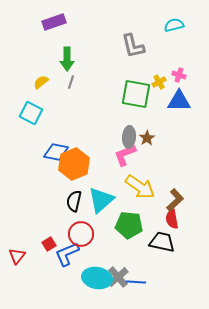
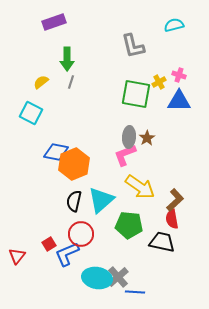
blue line: moved 1 px left, 10 px down
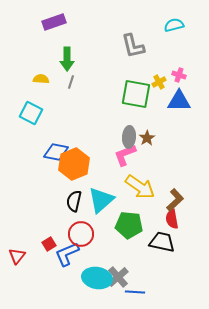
yellow semicircle: moved 3 px up; rotated 42 degrees clockwise
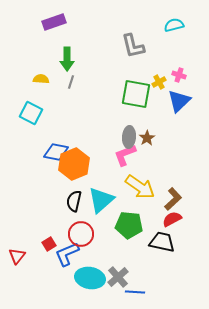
blue triangle: rotated 45 degrees counterclockwise
brown L-shape: moved 2 px left, 1 px up
red semicircle: rotated 72 degrees clockwise
cyan ellipse: moved 7 px left
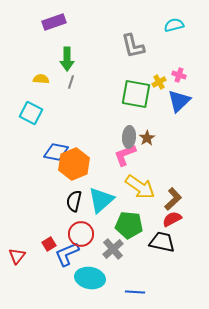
gray cross: moved 5 px left, 28 px up
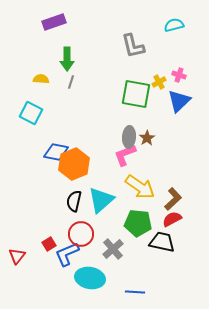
green pentagon: moved 9 px right, 2 px up
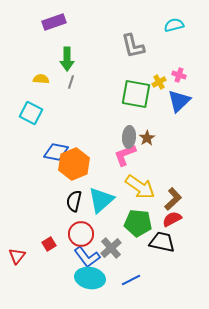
gray cross: moved 2 px left, 1 px up
blue L-shape: moved 20 px right, 3 px down; rotated 104 degrees counterclockwise
blue line: moved 4 px left, 12 px up; rotated 30 degrees counterclockwise
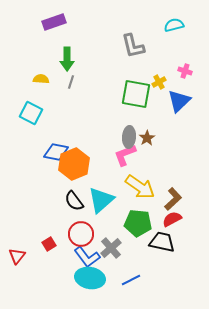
pink cross: moved 6 px right, 4 px up
black semicircle: rotated 50 degrees counterclockwise
